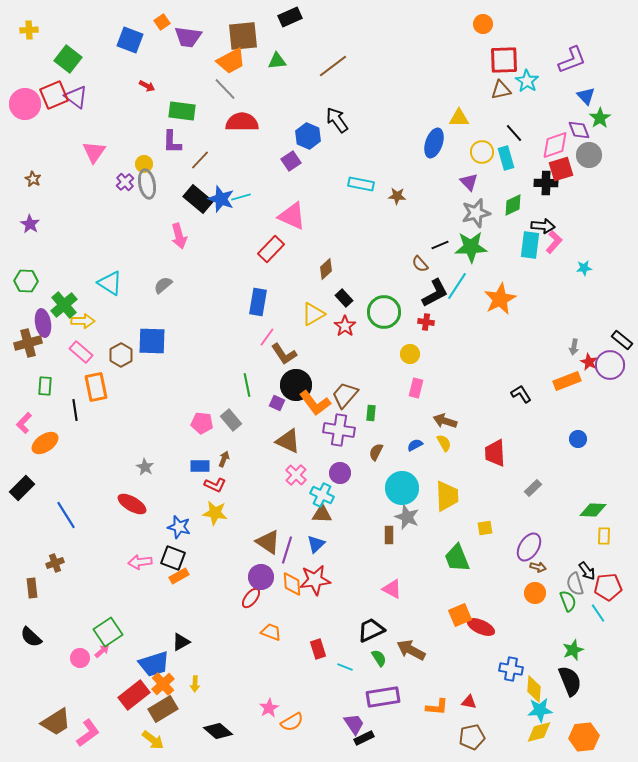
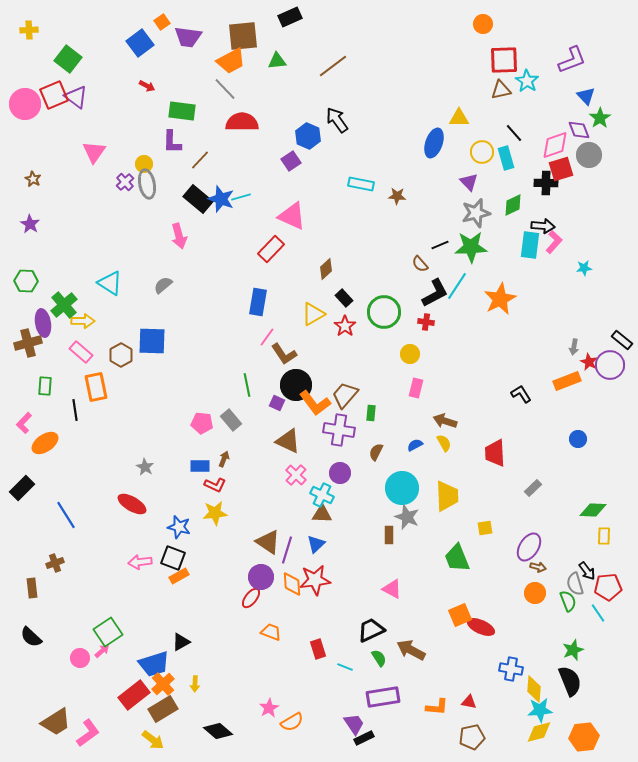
blue square at (130, 40): moved 10 px right, 3 px down; rotated 32 degrees clockwise
yellow star at (215, 513): rotated 15 degrees counterclockwise
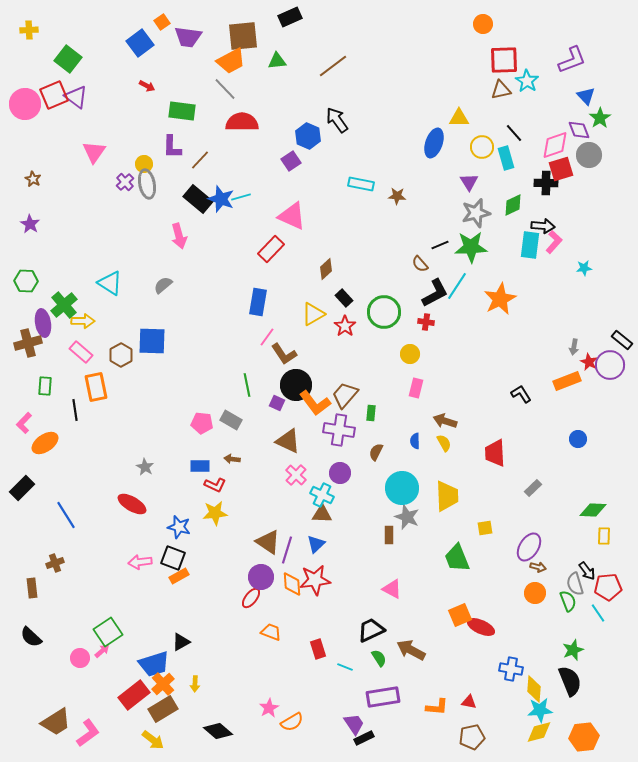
purple L-shape at (172, 142): moved 5 px down
yellow circle at (482, 152): moved 5 px up
purple triangle at (469, 182): rotated 12 degrees clockwise
gray rectangle at (231, 420): rotated 20 degrees counterclockwise
blue semicircle at (415, 445): moved 4 px up; rotated 63 degrees counterclockwise
brown arrow at (224, 459): moved 8 px right; rotated 105 degrees counterclockwise
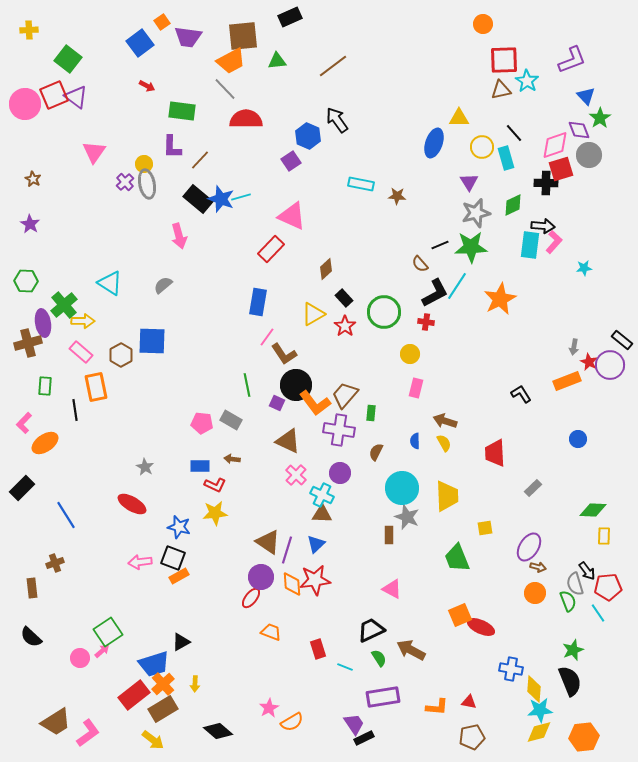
red semicircle at (242, 122): moved 4 px right, 3 px up
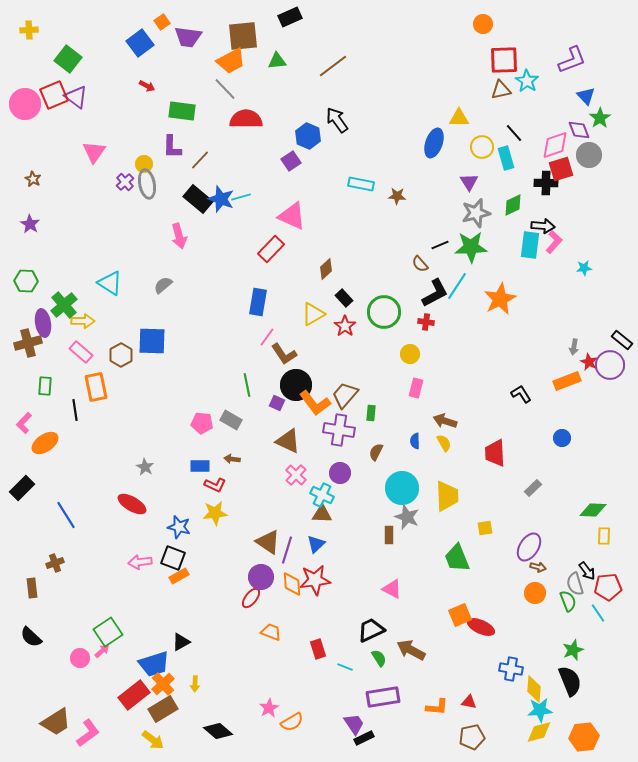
blue circle at (578, 439): moved 16 px left, 1 px up
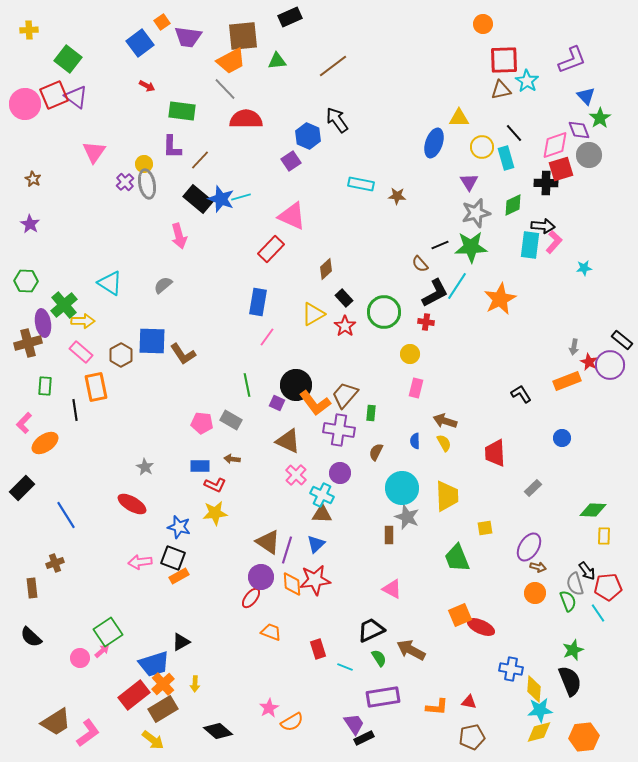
brown L-shape at (284, 354): moved 101 px left
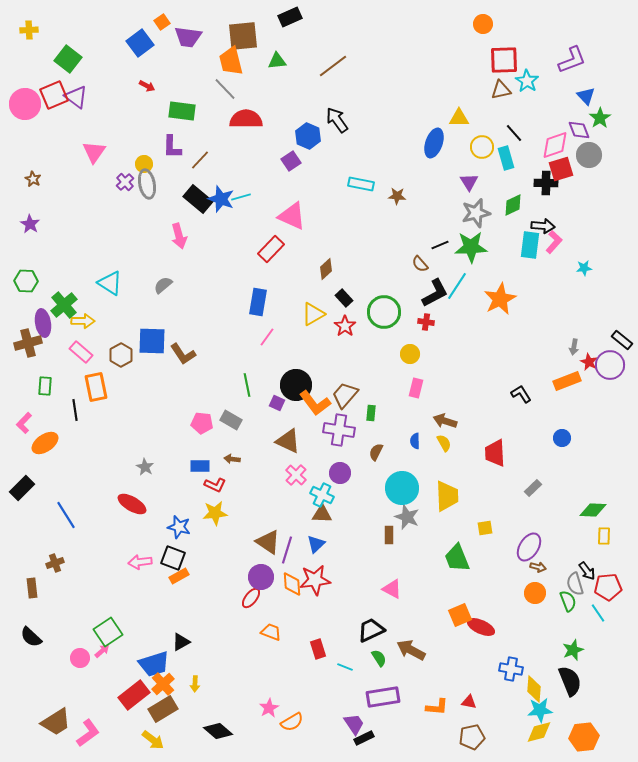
orange trapezoid at (231, 61): rotated 104 degrees clockwise
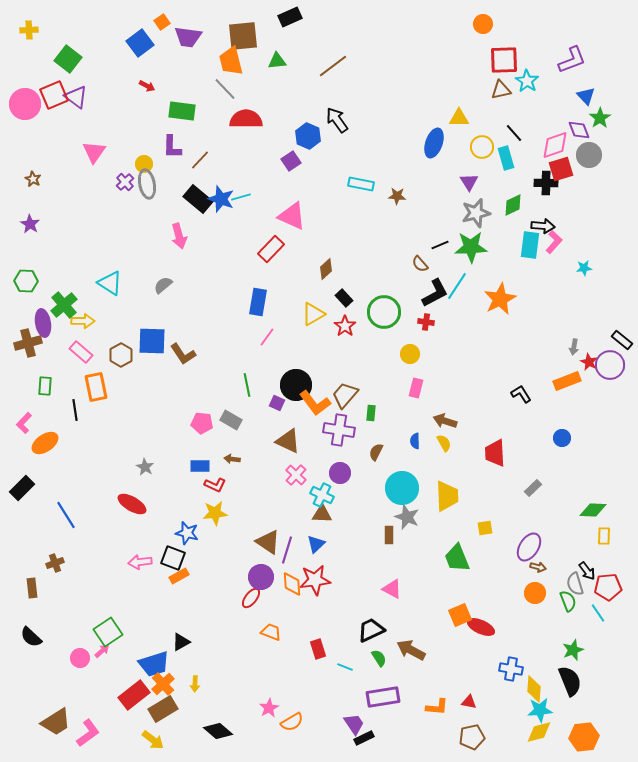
blue star at (179, 527): moved 8 px right, 6 px down
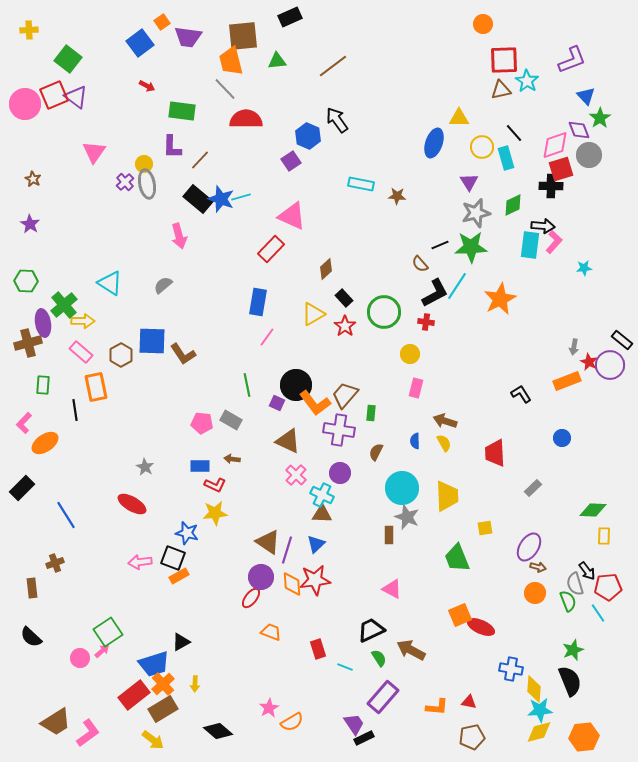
black cross at (546, 183): moved 5 px right, 3 px down
green rectangle at (45, 386): moved 2 px left, 1 px up
purple rectangle at (383, 697): rotated 40 degrees counterclockwise
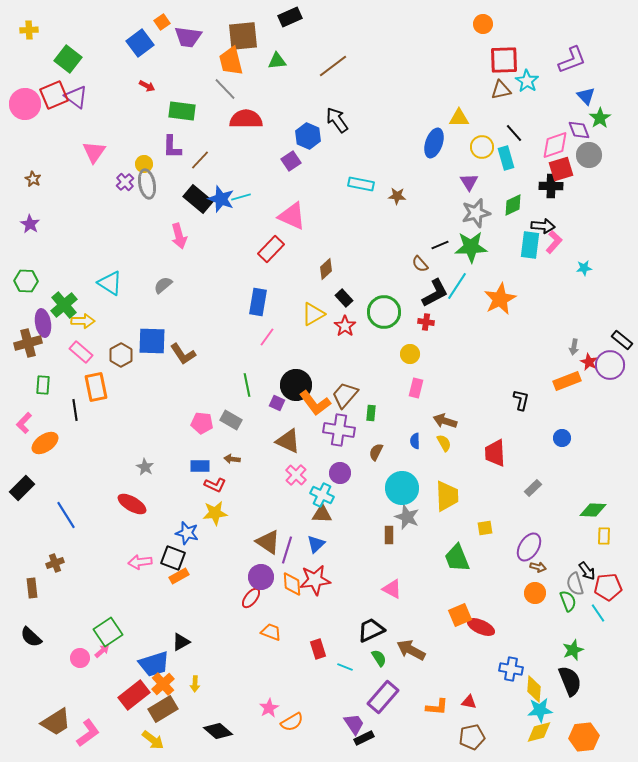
black L-shape at (521, 394): moved 6 px down; rotated 45 degrees clockwise
